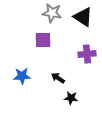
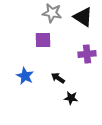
blue star: moved 3 px right; rotated 30 degrees clockwise
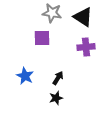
purple square: moved 1 px left, 2 px up
purple cross: moved 1 px left, 7 px up
black arrow: rotated 88 degrees clockwise
black star: moved 15 px left; rotated 24 degrees counterclockwise
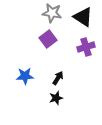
purple square: moved 6 px right, 1 px down; rotated 36 degrees counterclockwise
purple cross: rotated 12 degrees counterclockwise
blue star: rotated 30 degrees counterclockwise
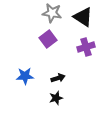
black arrow: rotated 40 degrees clockwise
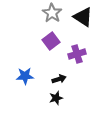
gray star: rotated 24 degrees clockwise
purple square: moved 3 px right, 2 px down
purple cross: moved 9 px left, 7 px down
black arrow: moved 1 px right, 1 px down
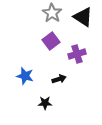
blue star: rotated 18 degrees clockwise
black star: moved 11 px left, 5 px down; rotated 16 degrees clockwise
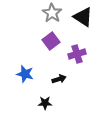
blue star: moved 2 px up
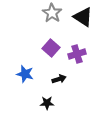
purple square: moved 7 px down; rotated 12 degrees counterclockwise
black star: moved 2 px right
